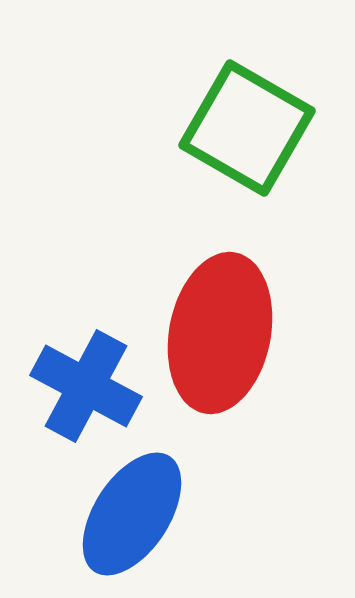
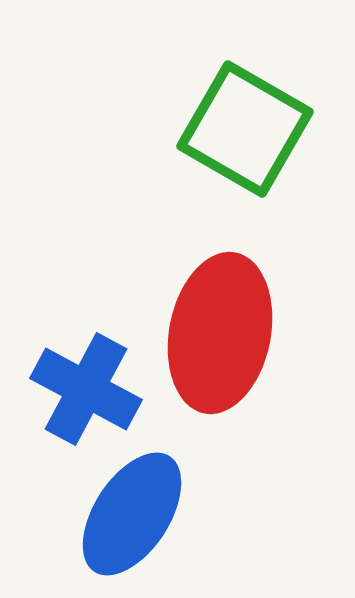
green square: moved 2 px left, 1 px down
blue cross: moved 3 px down
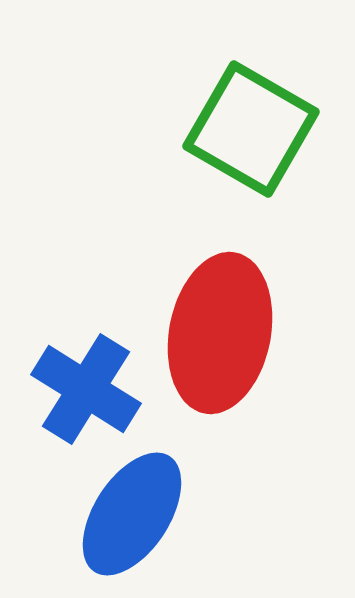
green square: moved 6 px right
blue cross: rotated 4 degrees clockwise
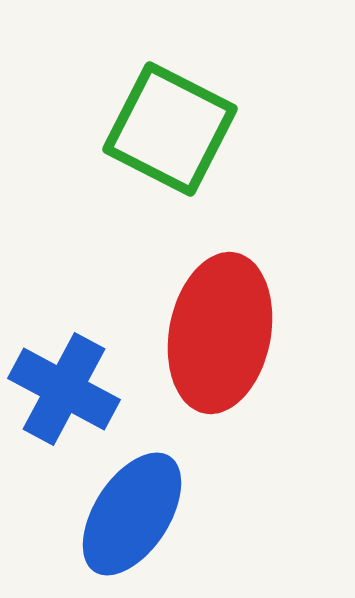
green square: moved 81 px left; rotated 3 degrees counterclockwise
blue cross: moved 22 px left; rotated 4 degrees counterclockwise
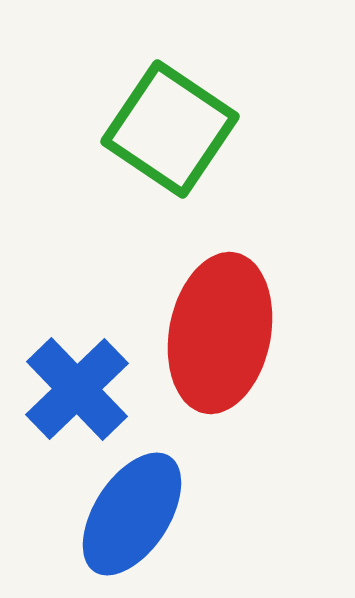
green square: rotated 7 degrees clockwise
blue cross: moved 13 px right; rotated 18 degrees clockwise
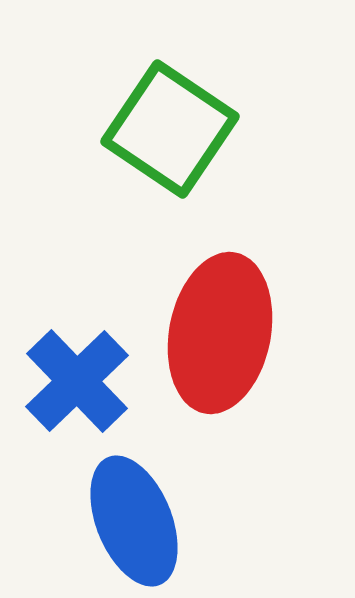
blue cross: moved 8 px up
blue ellipse: moved 2 px right, 7 px down; rotated 55 degrees counterclockwise
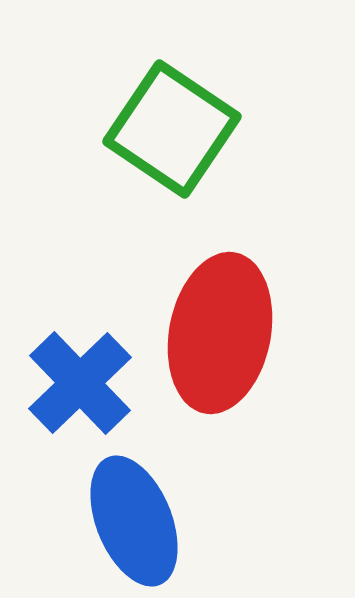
green square: moved 2 px right
blue cross: moved 3 px right, 2 px down
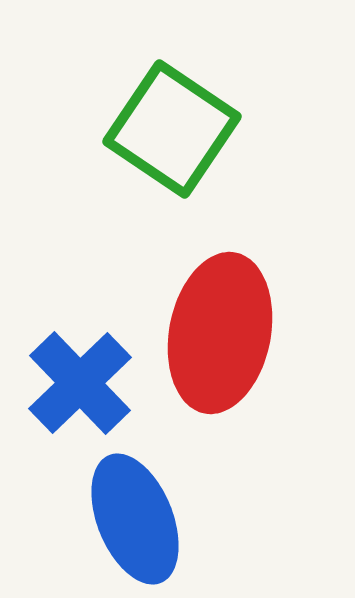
blue ellipse: moved 1 px right, 2 px up
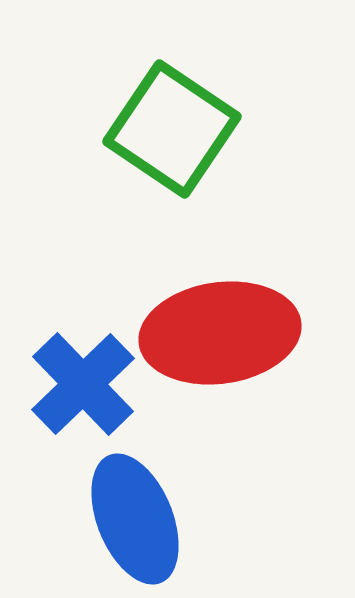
red ellipse: rotated 71 degrees clockwise
blue cross: moved 3 px right, 1 px down
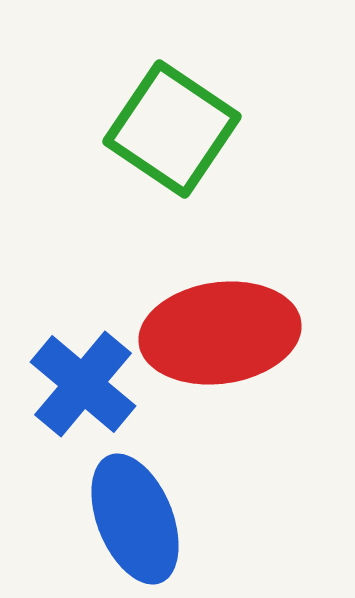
blue cross: rotated 6 degrees counterclockwise
